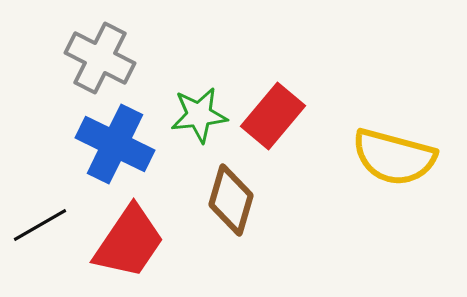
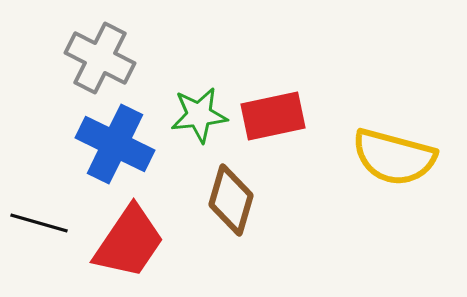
red rectangle: rotated 38 degrees clockwise
black line: moved 1 px left, 2 px up; rotated 46 degrees clockwise
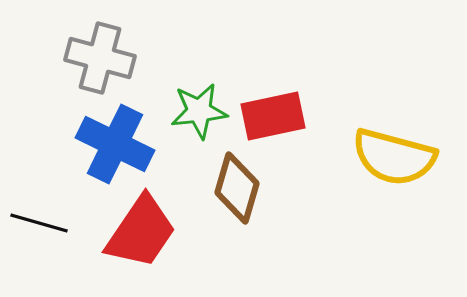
gray cross: rotated 12 degrees counterclockwise
green star: moved 4 px up
brown diamond: moved 6 px right, 12 px up
red trapezoid: moved 12 px right, 10 px up
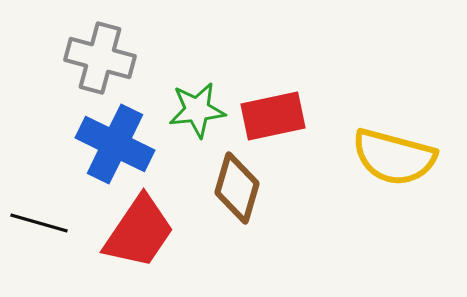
green star: moved 2 px left, 1 px up
red trapezoid: moved 2 px left
